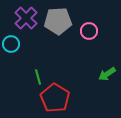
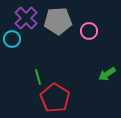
cyan circle: moved 1 px right, 5 px up
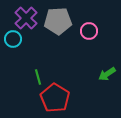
cyan circle: moved 1 px right
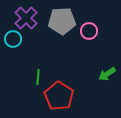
gray pentagon: moved 4 px right
green line: rotated 21 degrees clockwise
red pentagon: moved 4 px right, 2 px up
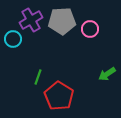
purple cross: moved 5 px right, 2 px down; rotated 15 degrees clockwise
pink circle: moved 1 px right, 2 px up
green line: rotated 14 degrees clockwise
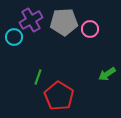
gray pentagon: moved 2 px right, 1 px down
cyan circle: moved 1 px right, 2 px up
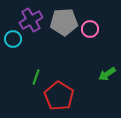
cyan circle: moved 1 px left, 2 px down
green line: moved 2 px left
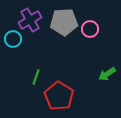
purple cross: moved 1 px left
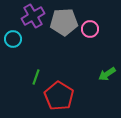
purple cross: moved 3 px right, 4 px up
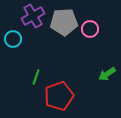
red pentagon: rotated 20 degrees clockwise
